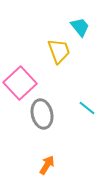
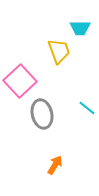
cyan trapezoid: moved 1 px down; rotated 130 degrees clockwise
pink square: moved 2 px up
orange arrow: moved 8 px right
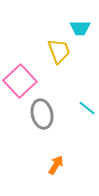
orange arrow: moved 1 px right
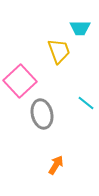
cyan line: moved 1 px left, 5 px up
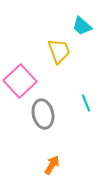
cyan trapezoid: moved 2 px right, 2 px up; rotated 40 degrees clockwise
cyan line: rotated 30 degrees clockwise
gray ellipse: moved 1 px right
orange arrow: moved 4 px left
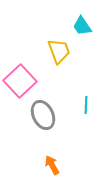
cyan trapezoid: rotated 15 degrees clockwise
cyan line: moved 2 px down; rotated 24 degrees clockwise
gray ellipse: moved 1 px down; rotated 12 degrees counterclockwise
orange arrow: rotated 60 degrees counterclockwise
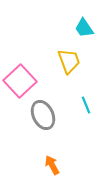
cyan trapezoid: moved 2 px right, 2 px down
yellow trapezoid: moved 10 px right, 10 px down
cyan line: rotated 24 degrees counterclockwise
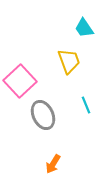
orange arrow: moved 1 px right, 1 px up; rotated 120 degrees counterclockwise
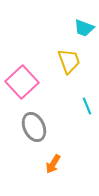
cyan trapezoid: rotated 35 degrees counterclockwise
pink square: moved 2 px right, 1 px down
cyan line: moved 1 px right, 1 px down
gray ellipse: moved 9 px left, 12 px down
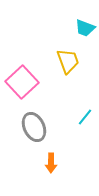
cyan trapezoid: moved 1 px right
yellow trapezoid: moved 1 px left
cyan line: moved 2 px left, 11 px down; rotated 60 degrees clockwise
orange arrow: moved 2 px left, 1 px up; rotated 30 degrees counterclockwise
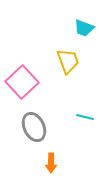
cyan trapezoid: moved 1 px left
cyan line: rotated 66 degrees clockwise
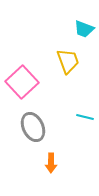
cyan trapezoid: moved 1 px down
gray ellipse: moved 1 px left
